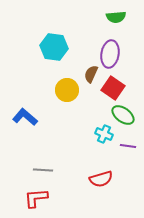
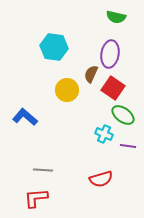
green semicircle: rotated 18 degrees clockwise
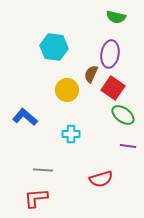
cyan cross: moved 33 px left; rotated 24 degrees counterclockwise
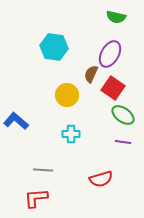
purple ellipse: rotated 20 degrees clockwise
yellow circle: moved 5 px down
blue L-shape: moved 9 px left, 4 px down
purple line: moved 5 px left, 4 px up
